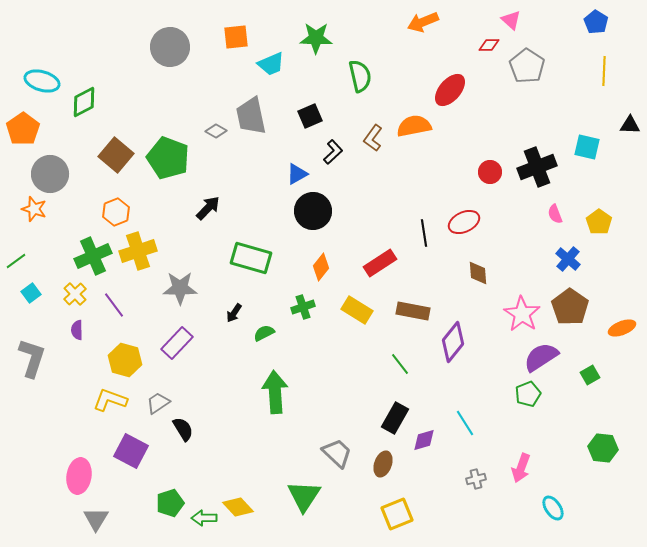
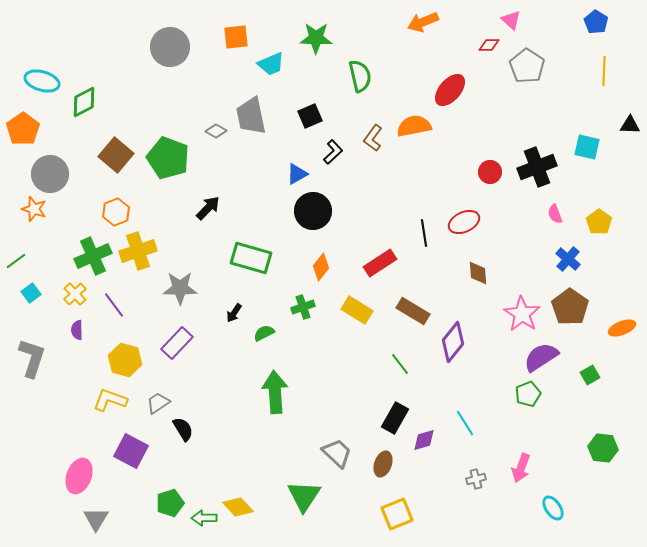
brown rectangle at (413, 311): rotated 20 degrees clockwise
pink ellipse at (79, 476): rotated 12 degrees clockwise
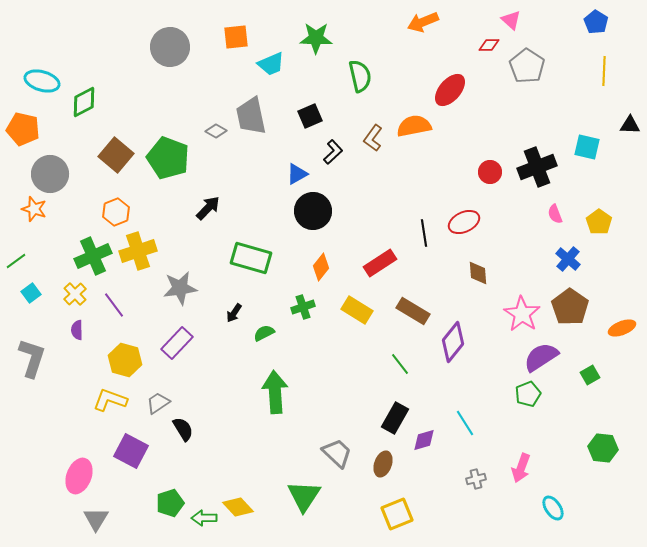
orange pentagon at (23, 129): rotated 24 degrees counterclockwise
gray star at (180, 288): rotated 8 degrees counterclockwise
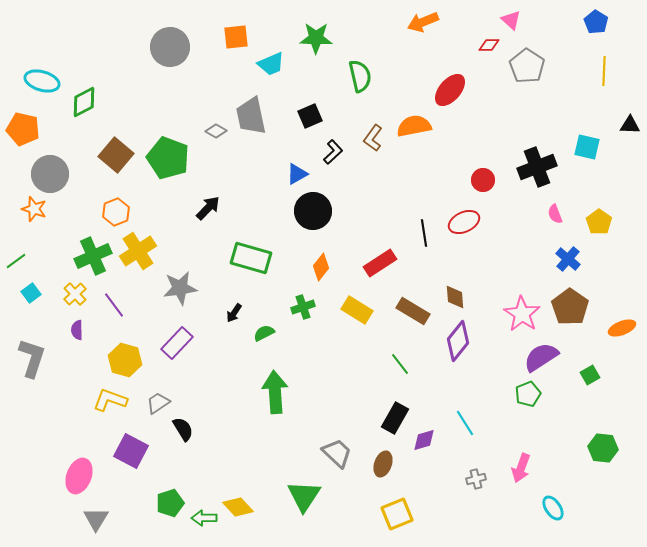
red circle at (490, 172): moved 7 px left, 8 px down
yellow cross at (138, 251): rotated 15 degrees counterclockwise
brown diamond at (478, 273): moved 23 px left, 24 px down
purple diamond at (453, 342): moved 5 px right, 1 px up
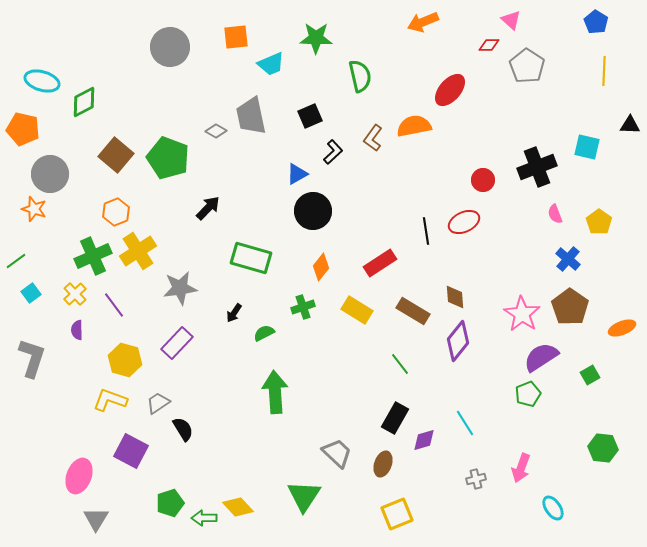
black line at (424, 233): moved 2 px right, 2 px up
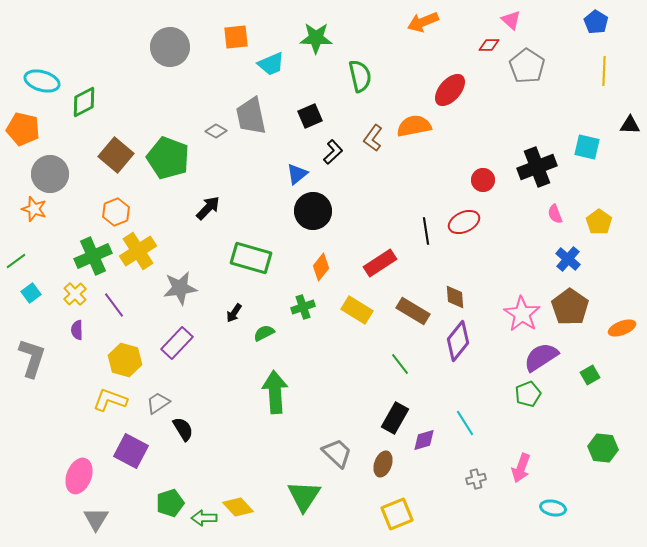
blue triangle at (297, 174): rotated 10 degrees counterclockwise
cyan ellipse at (553, 508): rotated 45 degrees counterclockwise
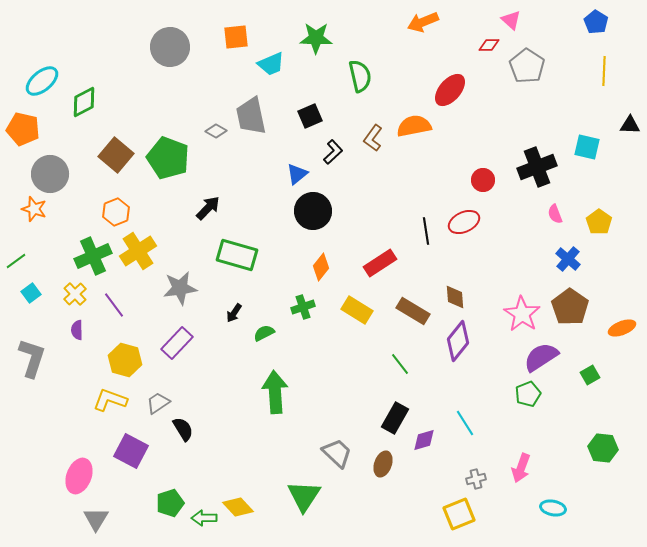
cyan ellipse at (42, 81): rotated 56 degrees counterclockwise
green rectangle at (251, 258): moved 14 px left, 3 px up
yellow square at (397, 514): moved 62 px right
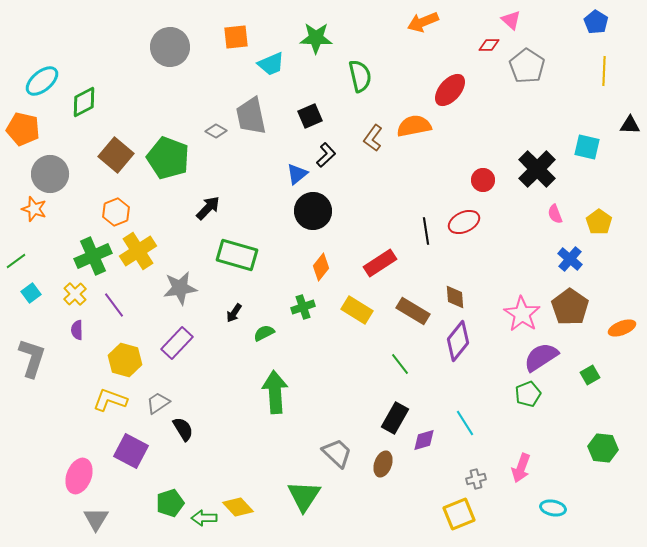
black L-shape at (333, 152): moved 7 px left, 3 px down
black cross at (537, 167): moved 2 px down; rotated 24 degrees counterclockwise
blue cross at (568, 259): moved 2 px right
